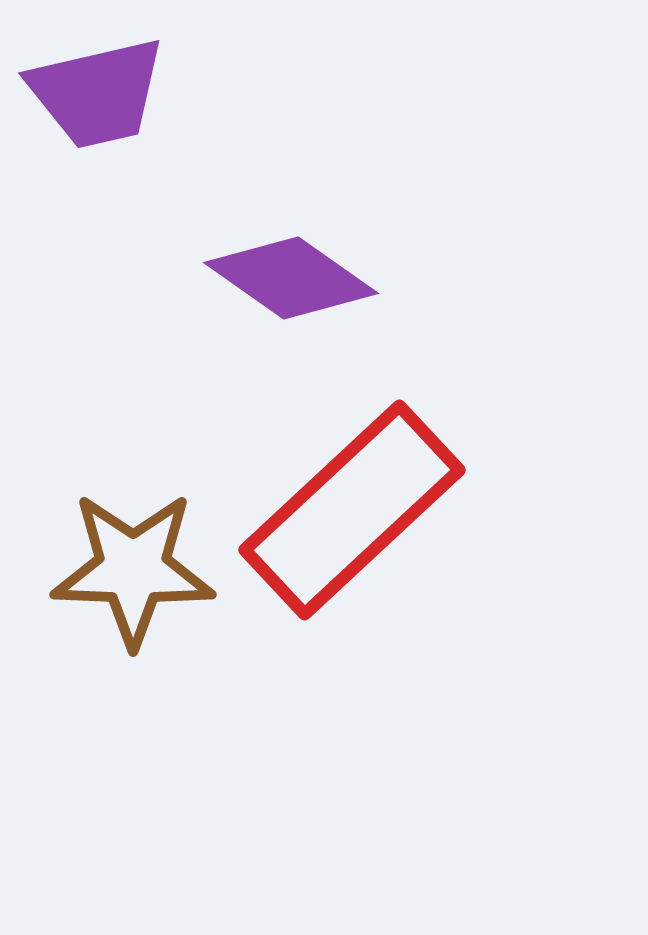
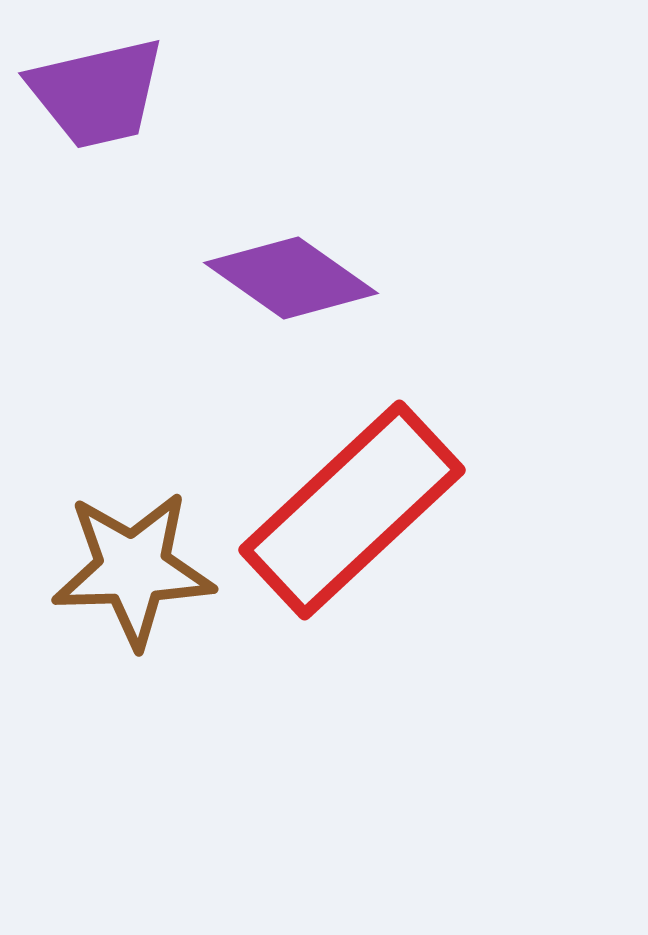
brown star: rotated 4 degrees counterclockwise
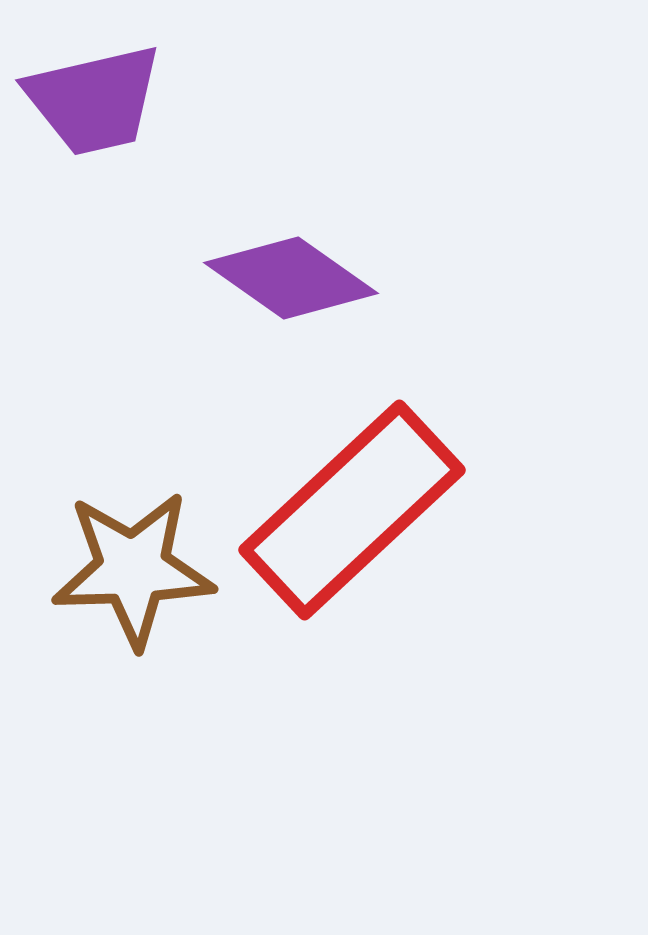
purple trapezoid: moved 3 px left, 7 px down
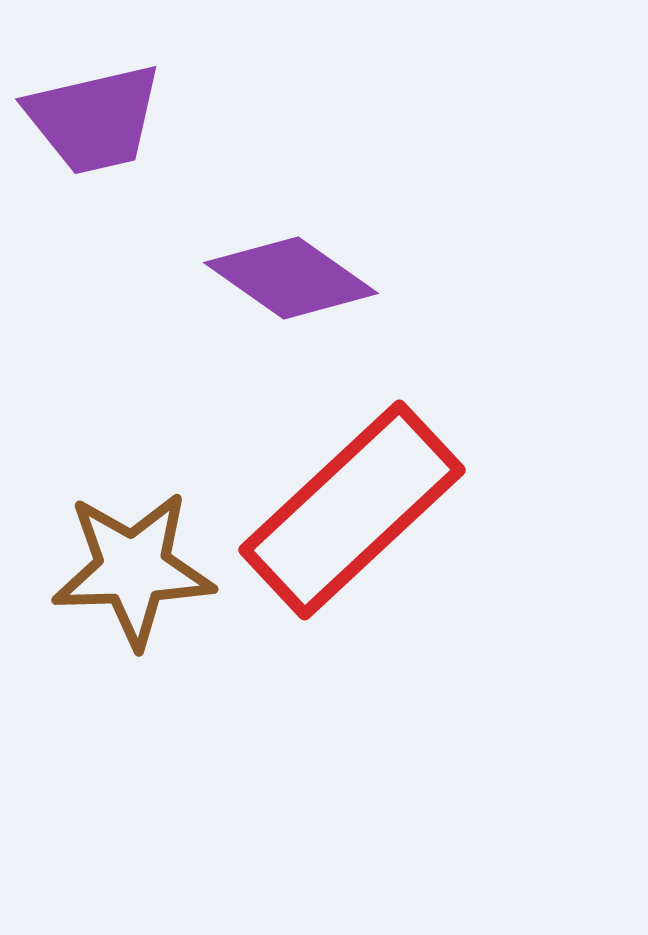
purple trapezoid: moved 19 px down
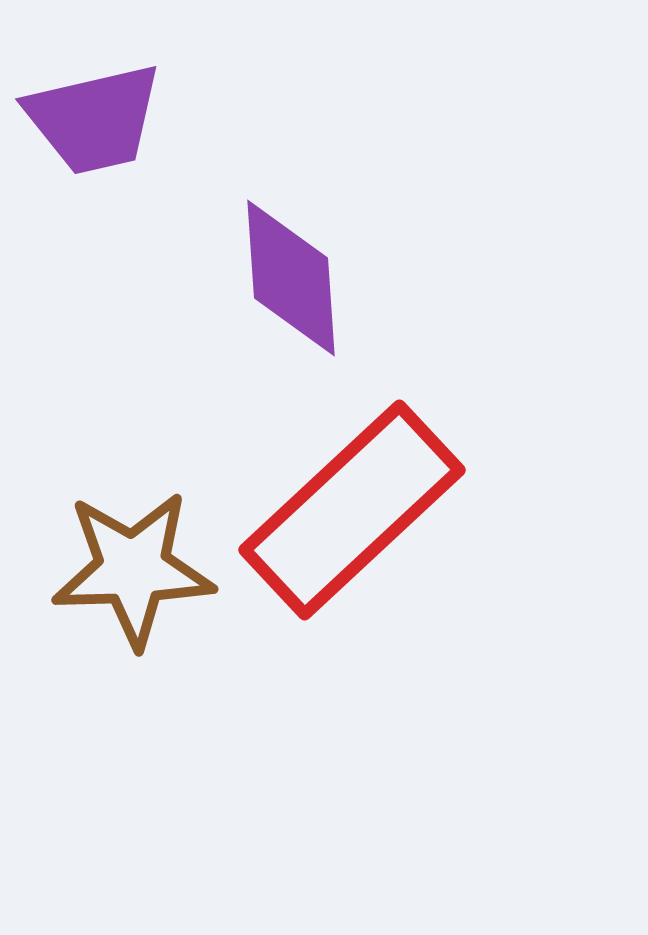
purple diamond: rotated 51 degrees clockwise
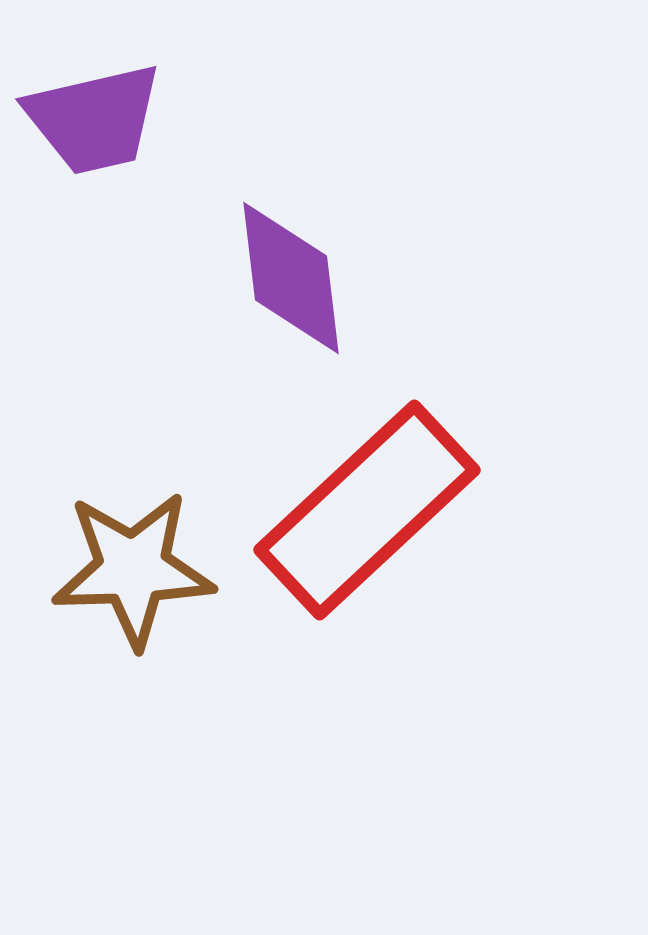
purple diamond: rotated 3 degrees counterclockwise
red rectangle: moved 15 px right
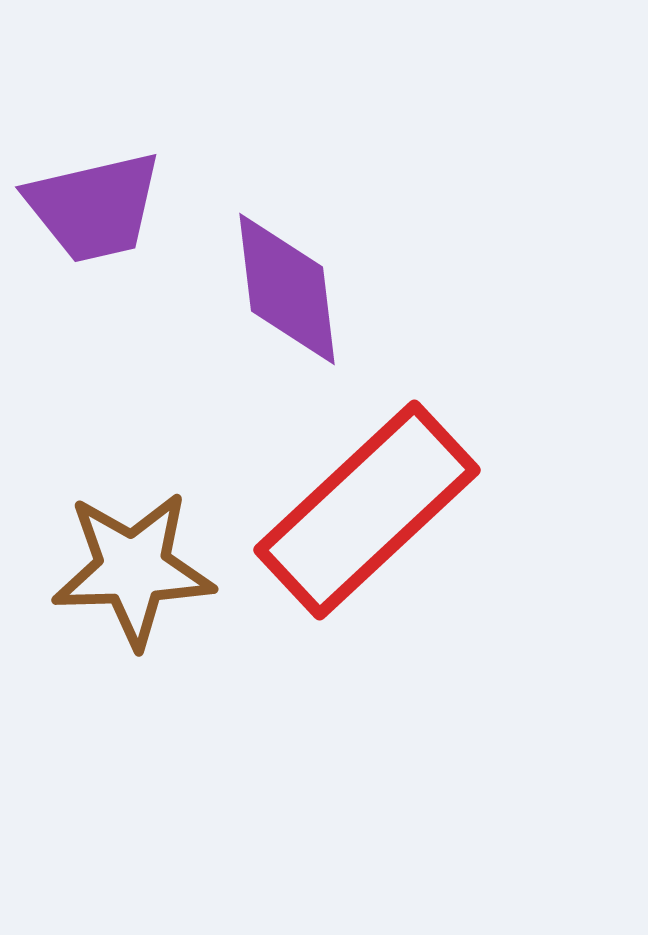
purple trapezoid: moved 88 px down
purple diamond: moved 4 px left, 11 px down
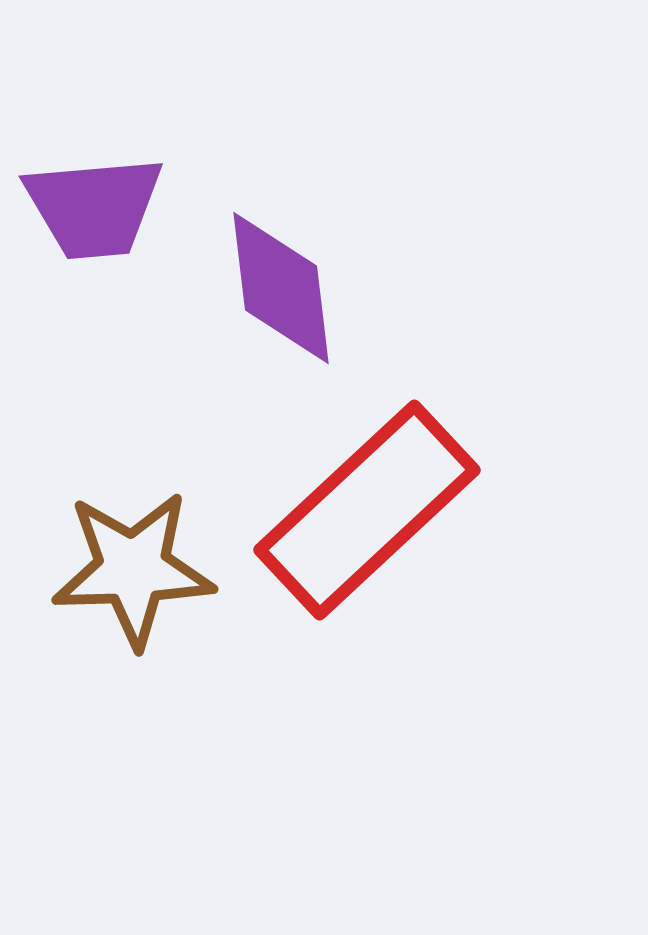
purple trapezoid: rotated 8 degrees clockwise
purple diamond: moved 6 px left, 1 px up
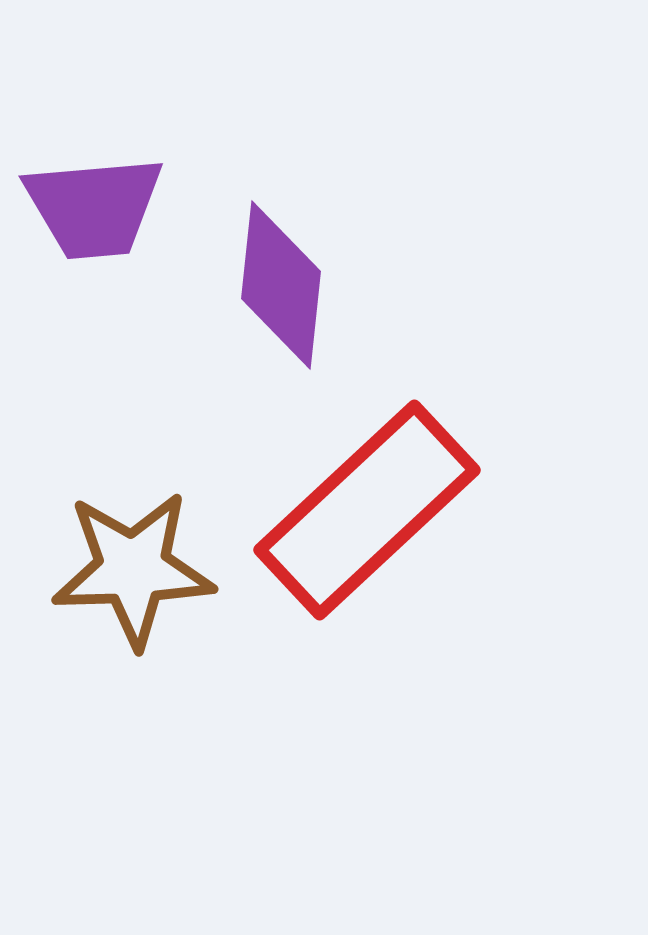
purple diamond: moved 3 px up; rotated 13 degrees clockwise
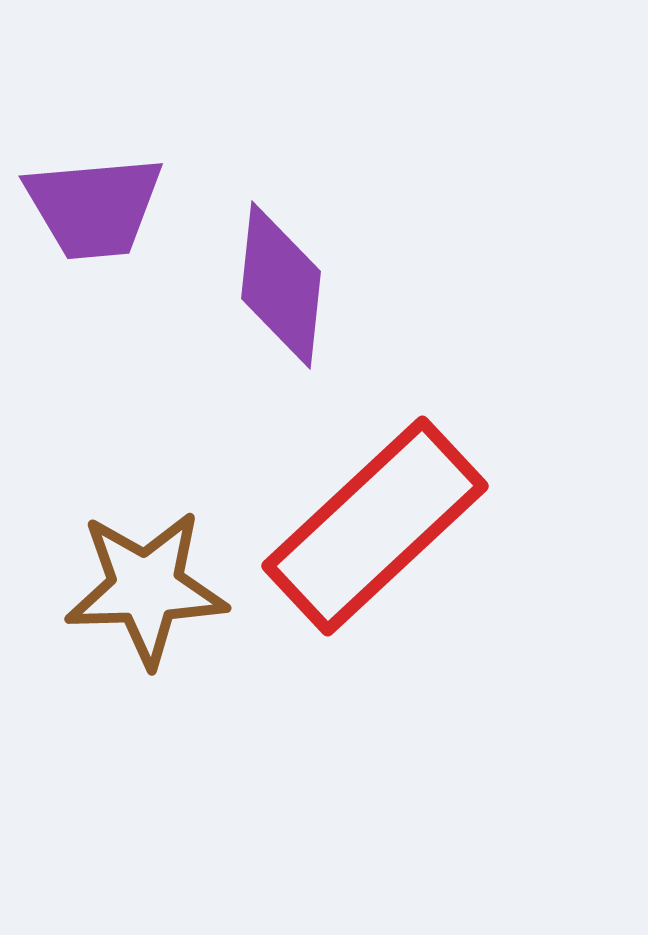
red rectangle: moved 8 px right, 16 px down
brown star: moved 13 px right, 19 px down
